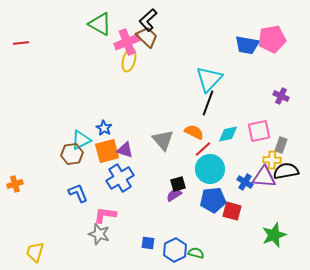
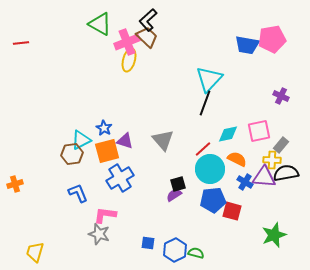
black line at (208, 103): moved 3 px left
orange semicircle at (194, 132): moved 43 px right, 27 px down
gray rectangle at (281, 145): rotated 21 degrees clockwise
purple triangle at (125, 150): moved 9 px up
black semicircle at (286, 171): moved 2 px down
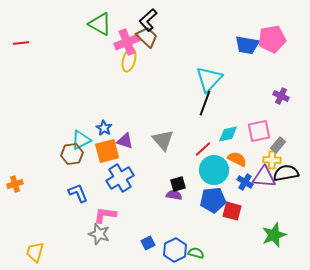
gray rectangle at (281, 145): moved 3 px left
cyan circle at (210, 169): moved 4 px right, 1 px down
purple semicircle at (174, 195): rotated 42 degrees clockwise
blue square at (148, 243): rotated 32 degrees counterclockwise
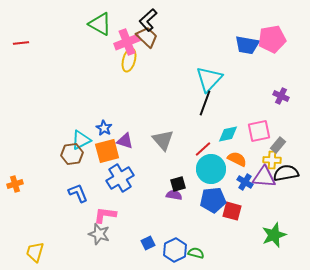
cyan circle at (214, 170): moved 3 px left, 1 px up
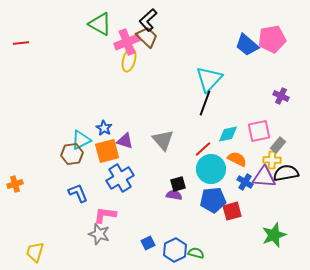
blue trapezoid at (247, 45): rotated 30 degrees clockwise
red square at (232, 211): rotated 30 degrees counterclockwise
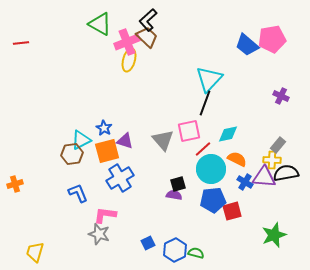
pink square at (259, 131): moved 70 px left
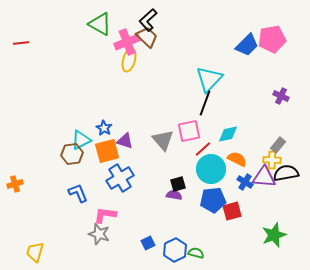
blue trapezoid at (247, 45): rotated 85 degrees counterclockwise
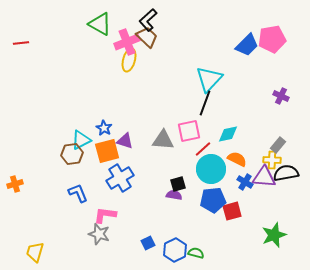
gray triangle at (163, 140): rotated 45 degrees counterclockwise
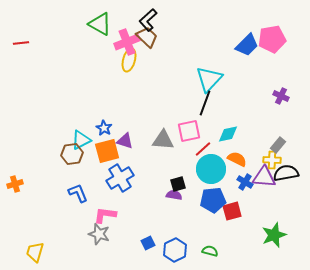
green semicircle at (196, 253): moved 14 px right, 2 px up
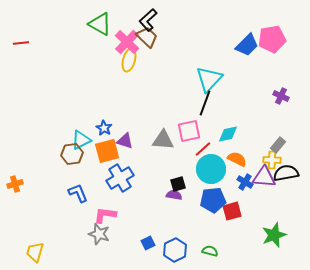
pink cross at (127, 42): rotated 25 degrees counterclockwise
